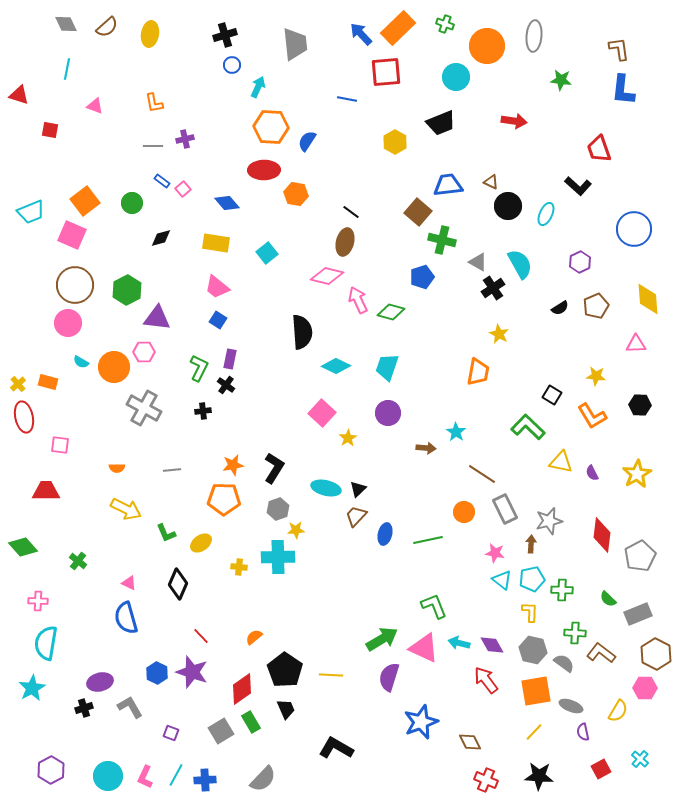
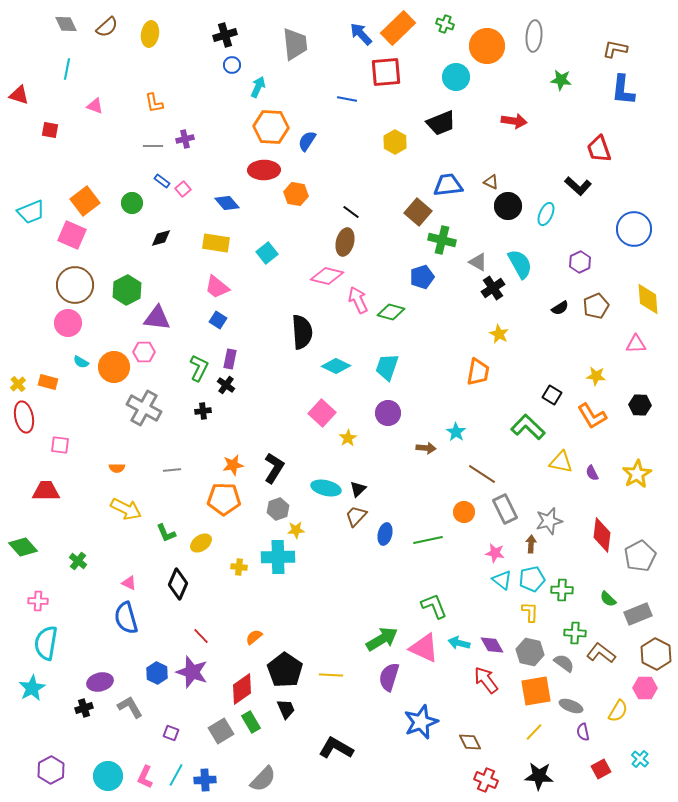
brown L-shape at (619, 49): moved 4 px left; rotated 70 degrees counterclockwise
gray hexagon at (533, 650): moved 3 px left, 2 px down
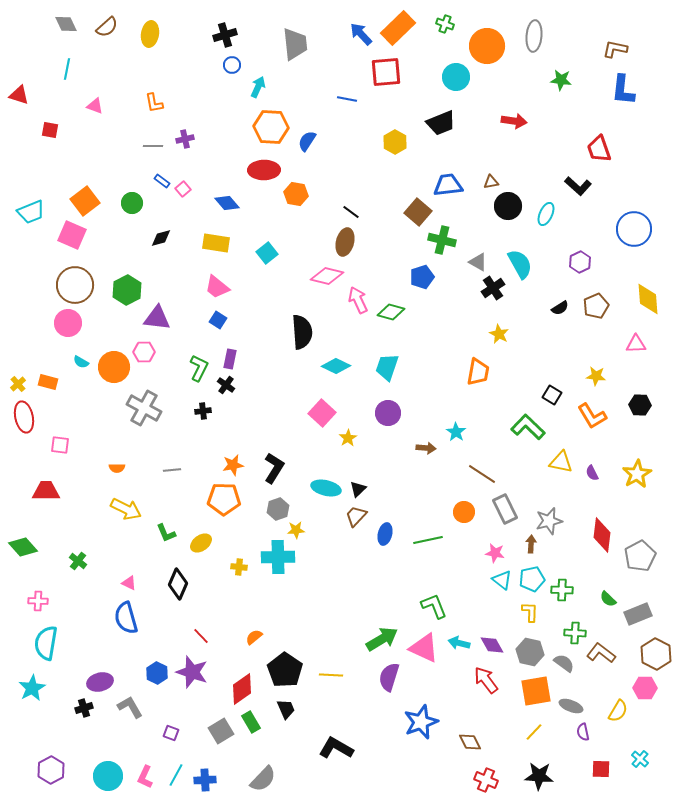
brown triangle at (491, 182): rotated 35 degrees counterclockwise
red square at (601, 769): rotated 30 degrees clockwise
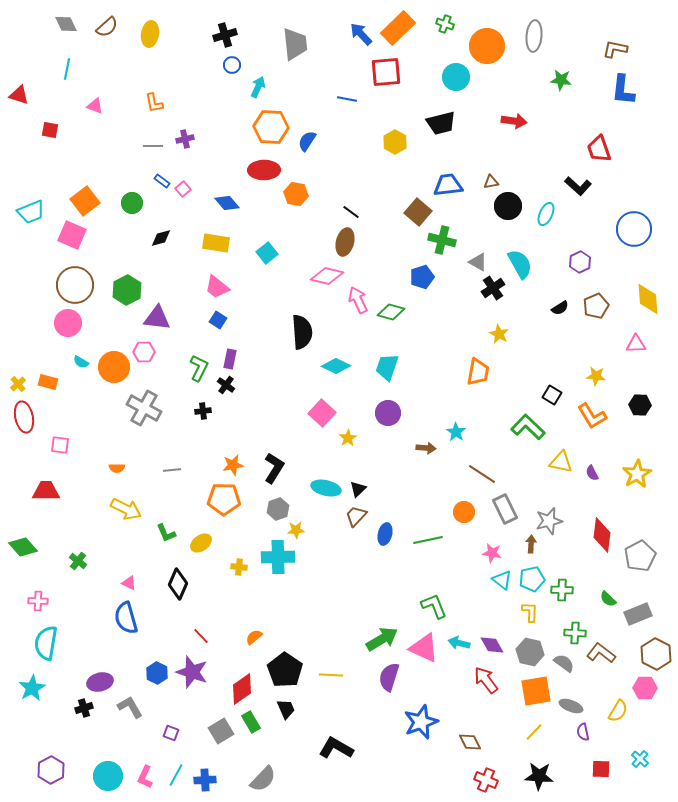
black trapezoid at (441, 123): rotated 8 degrees clockwise
pink star at (495, 553): moved 3 px left
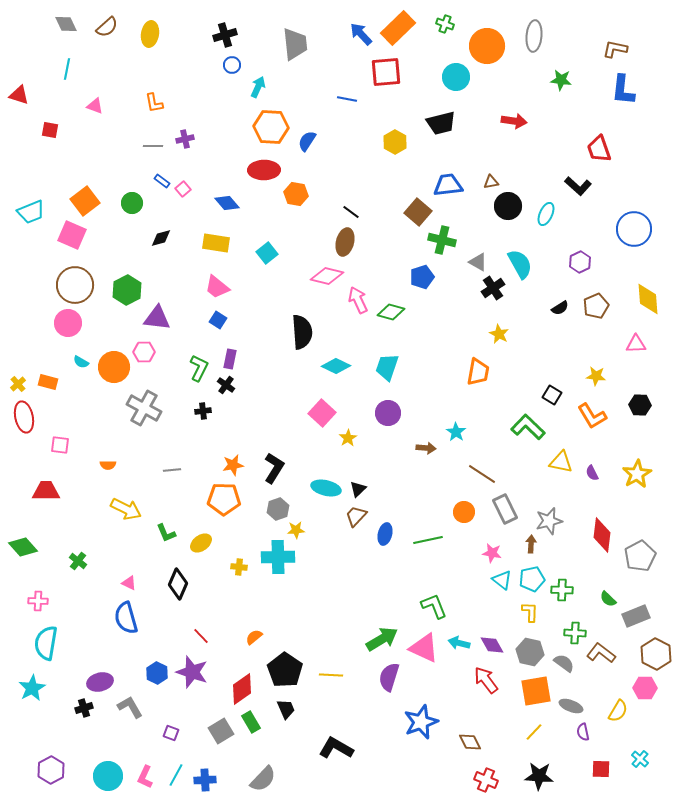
orange semicircle at (117, 468): moved 9 px left, 3 px up
gray rectangle at (638, 614): moved 2 px left, 2 px down
